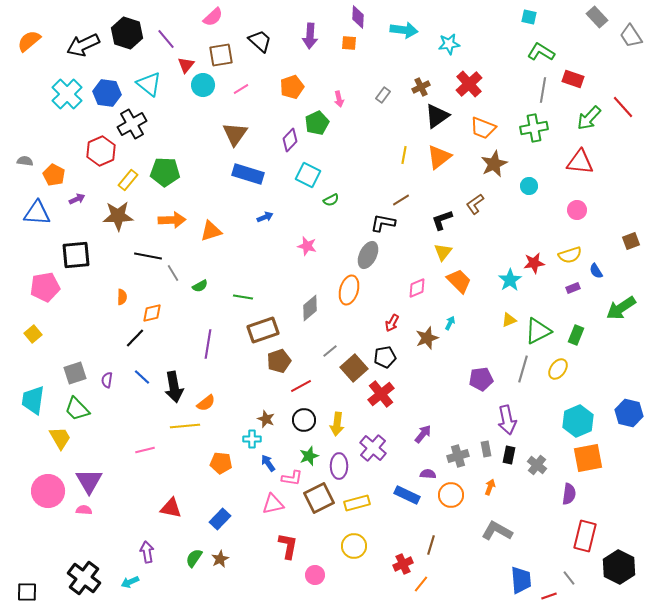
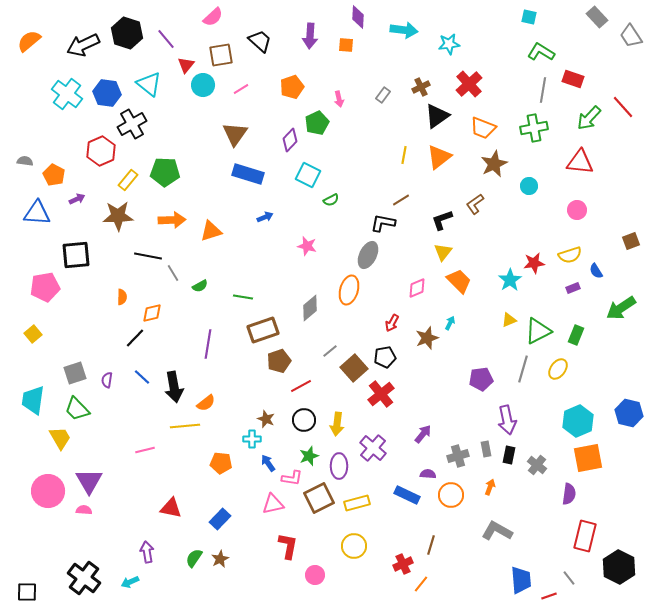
orange square at (349, 43): moved 3 px left, 2 px down
cyan cross at (67, 94): rotated 8 degrees counterclockwise
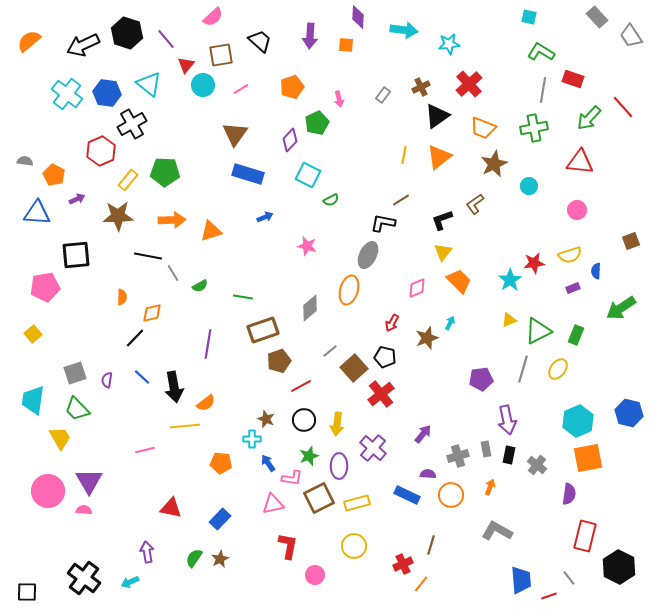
blue semicircle at (596, 271): rotated 35 degrees clockwise
black pentagon at (385, 357): rotated 25 degrees clockwise
